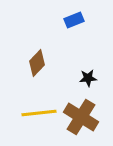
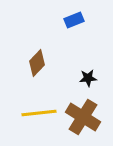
brown cross: moved 2 px right
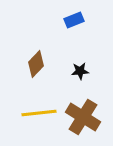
brown diamond: moved 1 px left, 1 px down
black star: moved 8 px left, 7 px up
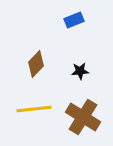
yellow line: moved 5 px left, 4 px up
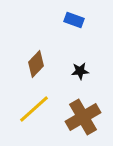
blue rectangle: rotated 42 degrees clockwise
yellow line: rotated 36 degrees counterclockwise
brown cross: rotated 28 degrees clockwise
